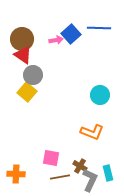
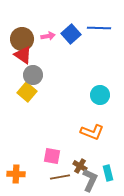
pink arrow: moved 8 px left, 4 px up
pink square: moved 1 px right, 2 px up
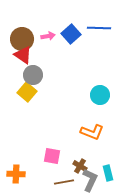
brown line: moved 4 px right, 5 px down
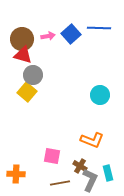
red triangle: rotated 18 degrees counterclockwise
orange L-shape: moved 8 px down
brown line: moved 4 px left, 1 px down
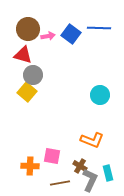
blue square: rotated 12 degrees counterclockwise
brown circle: moved 6 px right, 10 px up
orange cross: moved 14 px right, 8 px up
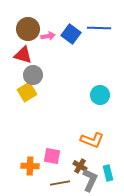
yellow square: rotated 18 degrees clockwise
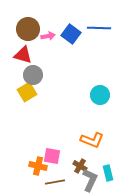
orange cross: moved 8 px right; rotated 12 degrees clockwise
brown line: moved 5 px left, 1 px up
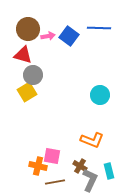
blue square: moved 2 px left, 2 px down
cyan rectangle: moved 1 px right, 2 px up
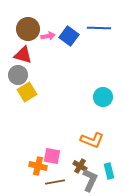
gray circle: moved 15 px left
cyan circle: moved 3 px right, 2 px down
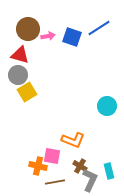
blue line: rotated 35 degrees counterclockwise
blue square: moved 3 px right, 1 px down; rotated 18 degrees counterclockwise
red triangle: moved 3 px left
cyan circle: moved 4 px right, 9 px down
orange L-shape: moved 19 px left
